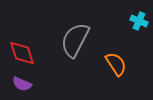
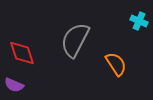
purple semicircle: moved 8 px left, 1 px down
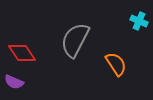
red diamond: rotated 16 degrees counterclockwise
purple semicircle: moved 3 px up
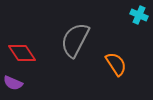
cyan cross: moved 6 px up
purple semicircle: moved 1 px left, 1 px down
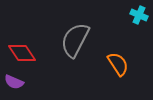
orange semicircle: moved 2 px right
purple semicircle: moved 1 px right, 1 px up
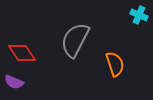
orange semicircle: moved 3 px left; rotated 15 degrees clockwise
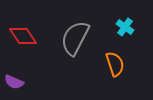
cyan cross: moved 14 px left, 12 px down; rotated 12 degrees clockwise
gray semicircle: moved 2 px up
red diamond: moved 1 px right, 17 px up
